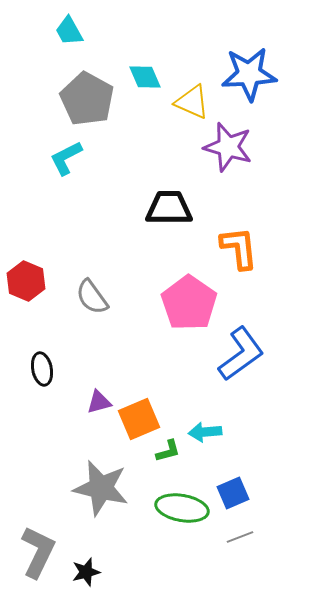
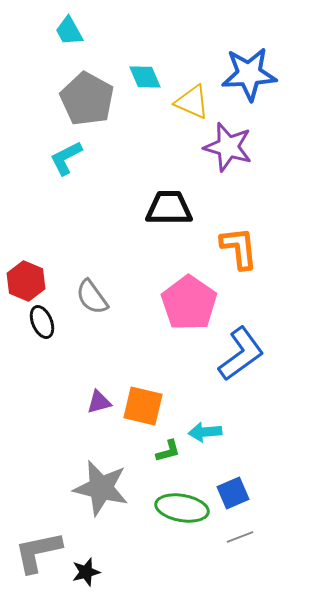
black ellipse: moved 47 px up; rotated 12 degrees counterclockwise
orange square: moved 4 px right, 13 px up; rotated 36 degrees clockwise
gray L-shape: rotated 128 degrees counterclockwise
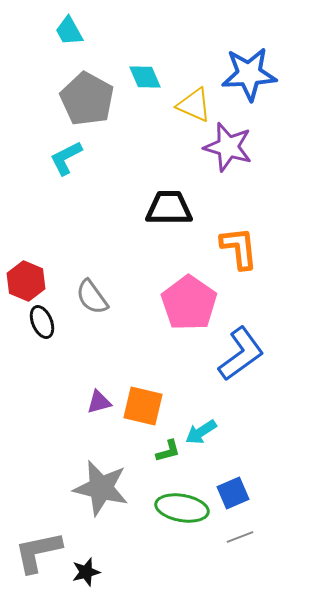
yellow triangle: moved 2 px right, 3 px down
cyan arrow: moved 4 px left; rotated 28 degrees counterclockwise
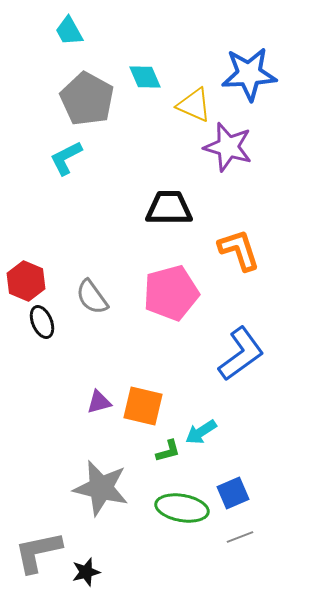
orange L-shape: moved 2 px down; rotated 12 degrees counterclockwise
pink pentagon: moved 18 px left, 10 px up; rotated 22 degrees clockwise
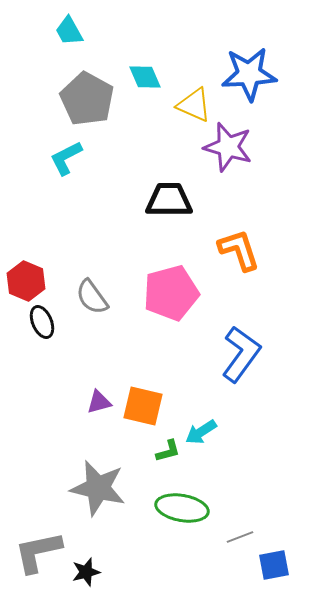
black trapezoid: moved 8 px up
blue L-shape: rotated 18 degrees counterclockwise
gray star: moved 3 px left
blue square: moved 41 px right, 72 px down; rotated 12 degrees clockwise
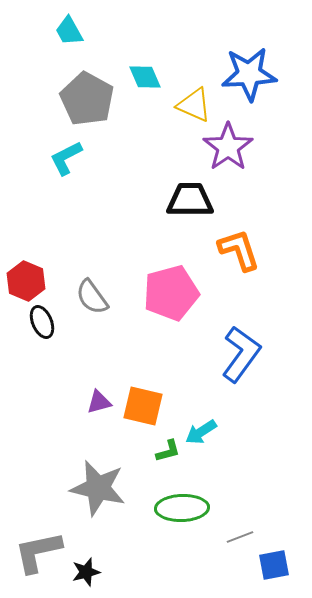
purple star: rotated 21 degrees clockwise
black trapezoid: moved 21 px right
green ellipse: rotated 12 degrees counterclockwise
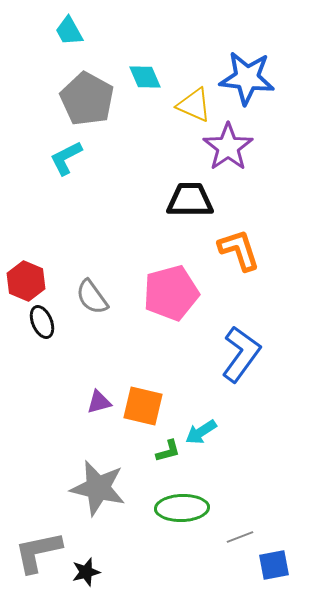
blue star: moved 2 px left, 4 px down; rotated 10 degrees clockwise
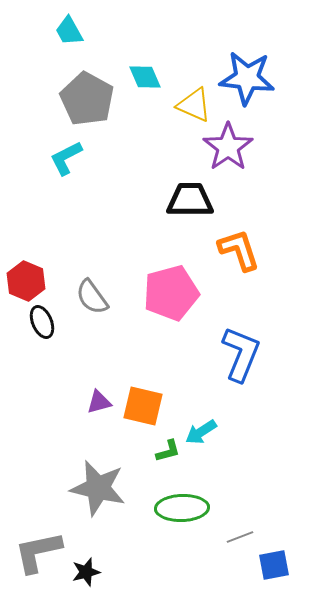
blue L-shape: rotated 14 degrees counterclockwise
